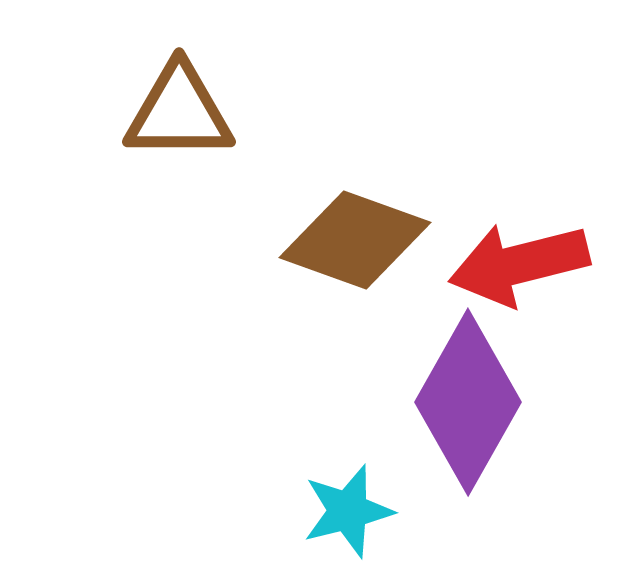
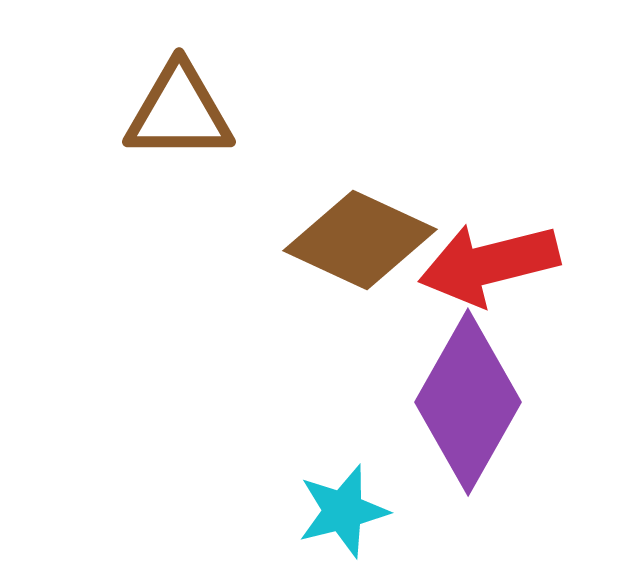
brown diamond: moved 5 px right; rotated 5 degrees clockwise
red arrow: moved 30 px left
cyan star: moved 5 px left
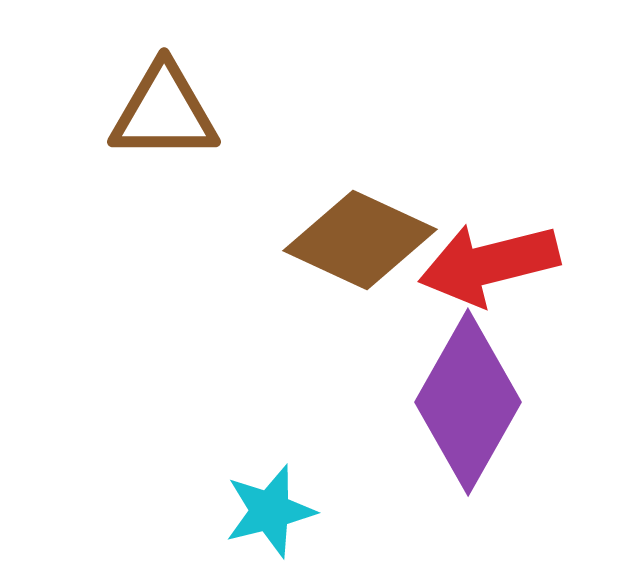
brown triangle: moved 15 px left
cyan star: moved 73 px left
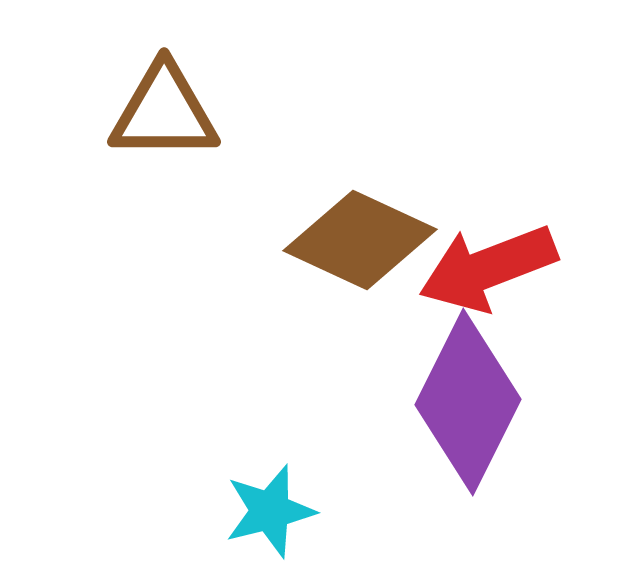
red arrow: moved 1 px left, 4 px down; rotated 7 degrees counterclockwise
purple diamond: rotated 3 degrees counterclockwise
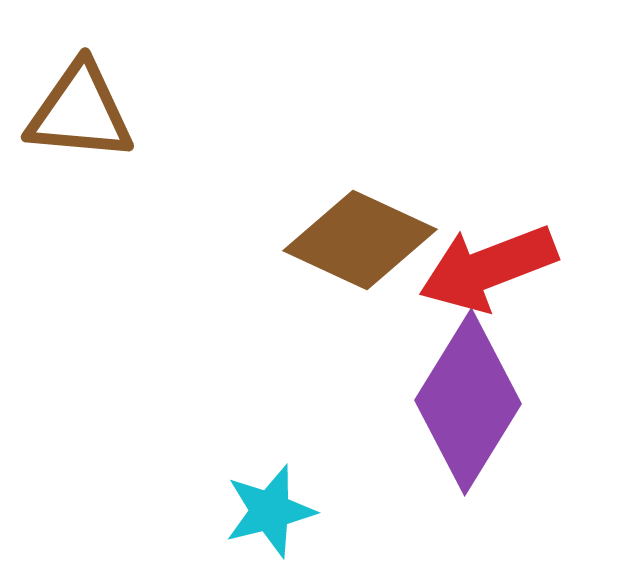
brown triangle: moved 84 px left; rotated 5 degrees clockwise
purple diamond: rotated 5 degrees clockwise
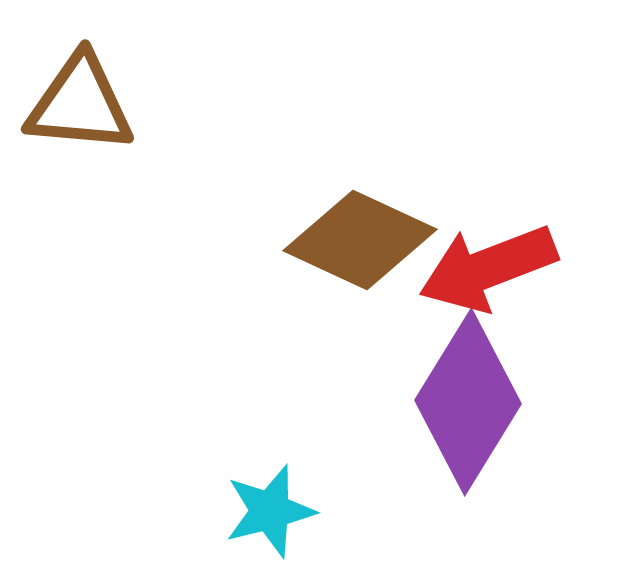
brown triangle: moved 8 px up
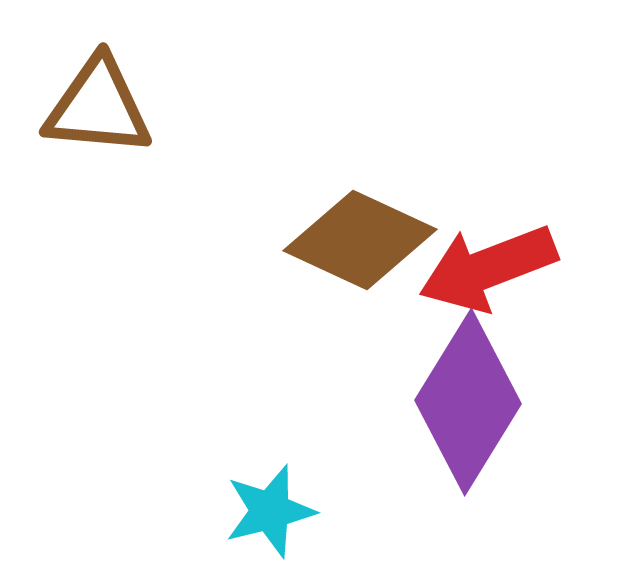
brown triangle: moved 18 px right, 3 px down
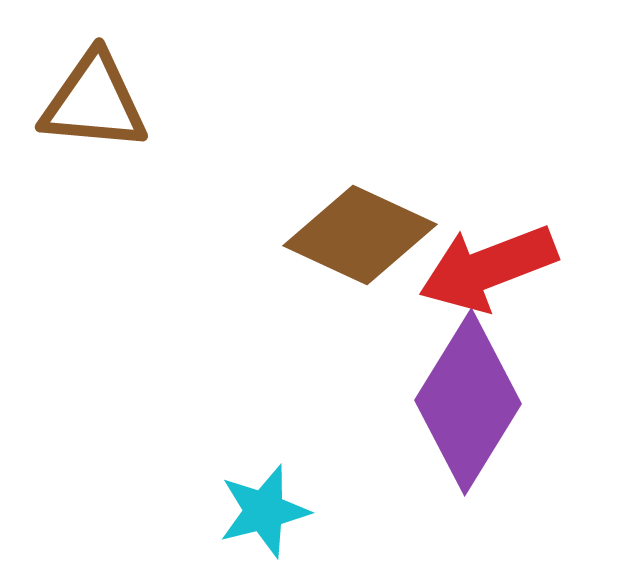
brown triangle: moved 4 px left, 5 px up
brown diamond: moved 5 px up
cyan star: moved 6 px left
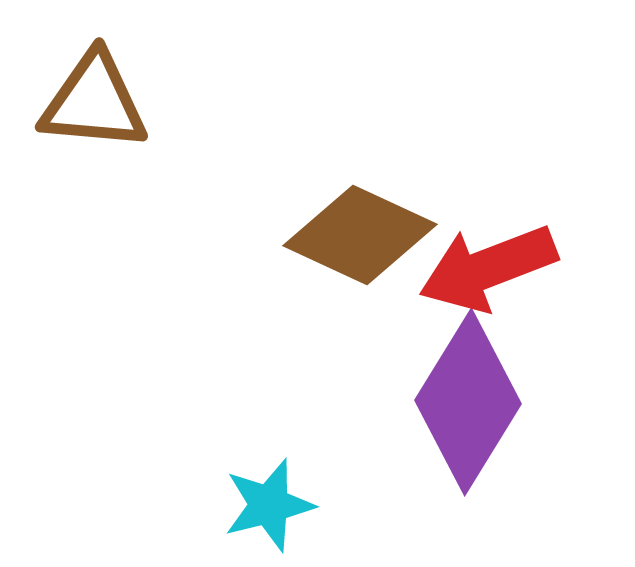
cyan star: moved 5 px right, 6 px up
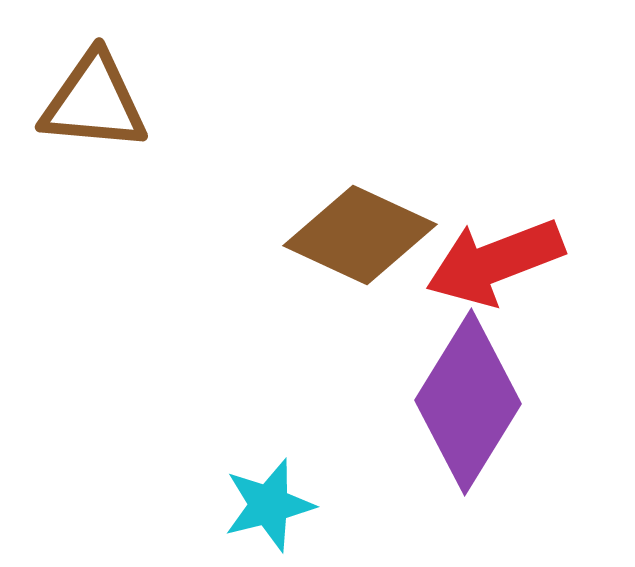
red arrow: moved 7 px right, 6 px up
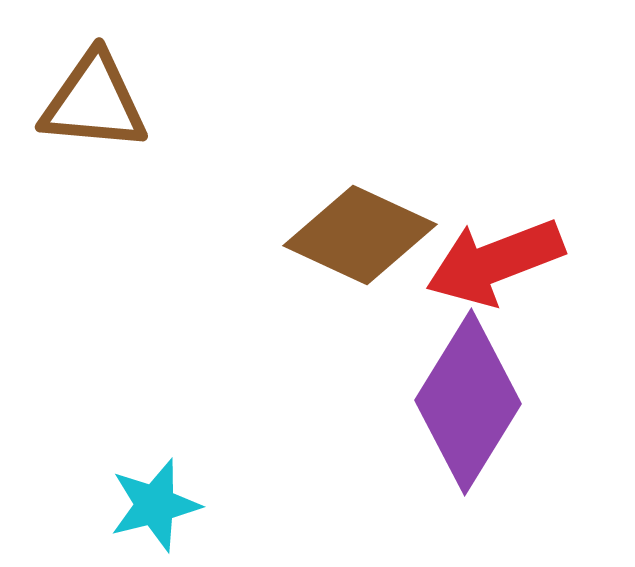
cyan star: moved 114 px left
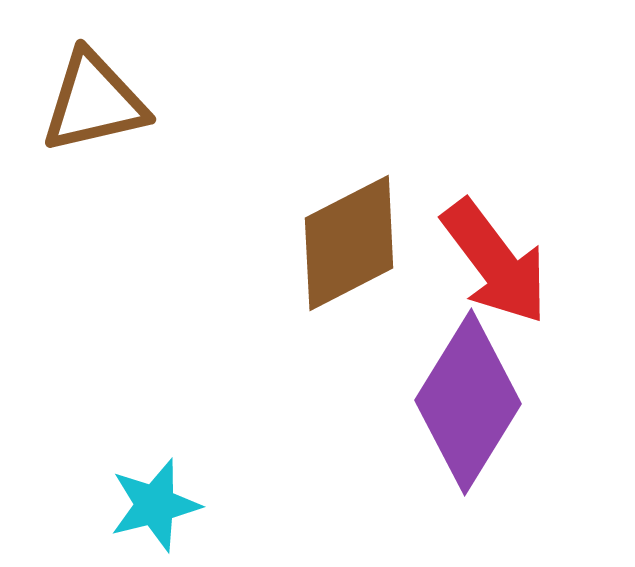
brown triangle: rotated 18 degrees counterclockwise
brown diamond: moved 11 px left, 8 px down; rotated 52 degrees counterclockwise
red arrow: rotated 106 degrees counterclockwise
